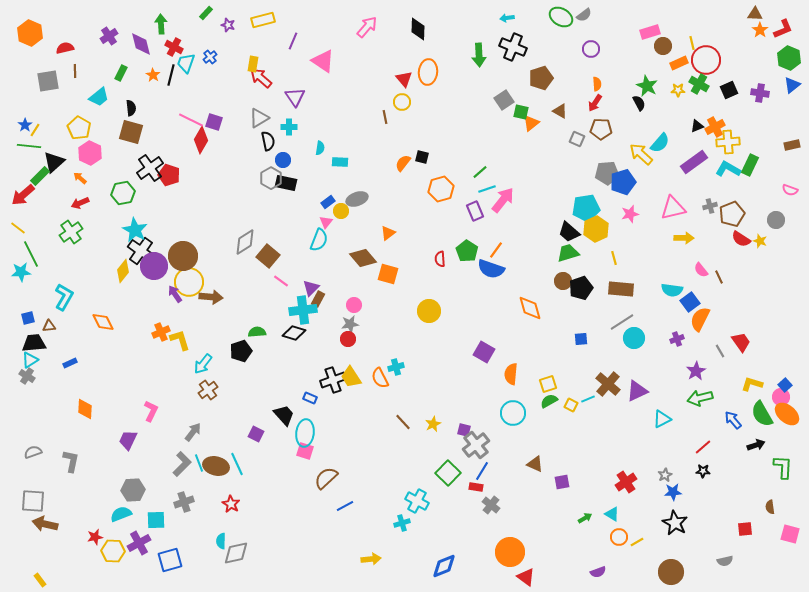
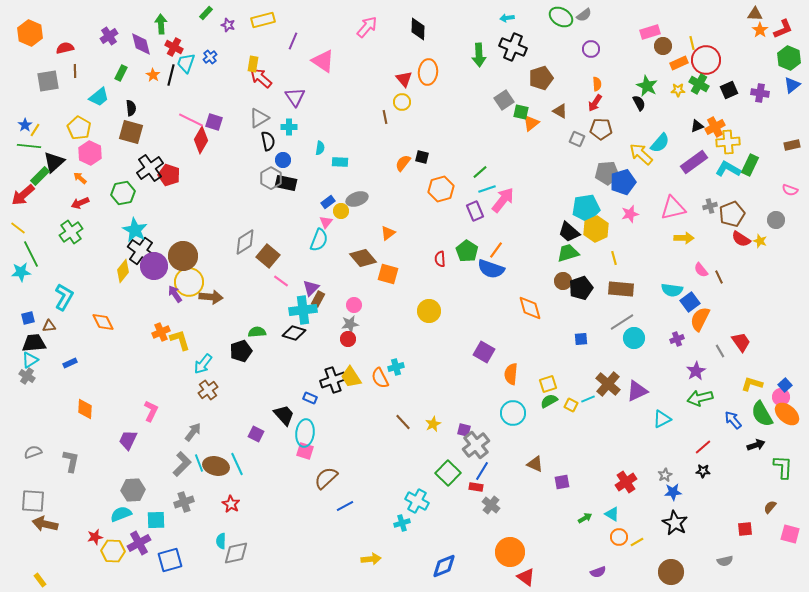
brown semicircle at (770, 507): rotated 48 degrees clockwise
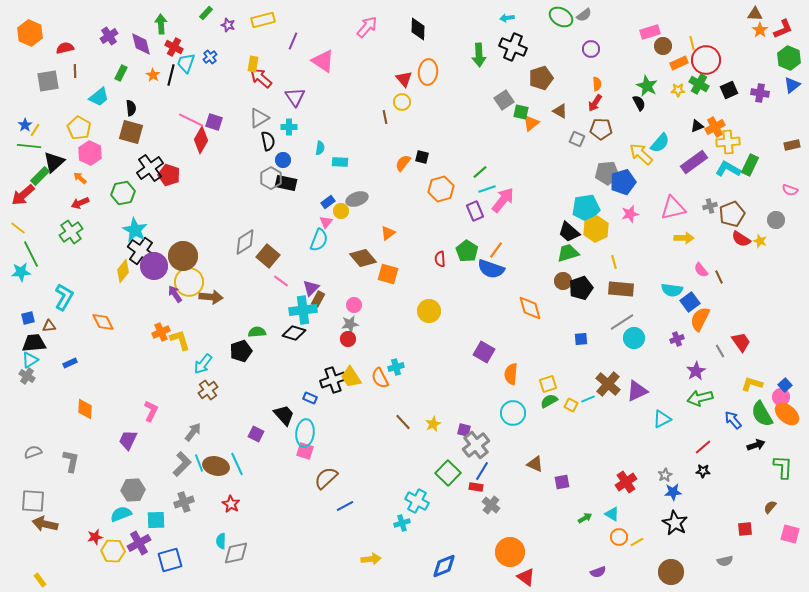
yellow line at (614, 258): moved 4 px down
